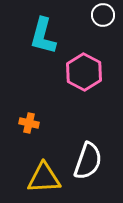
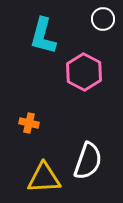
white circle: moved 4 px down
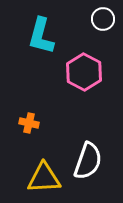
cyan L-shape: moved 2 px left
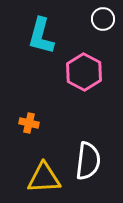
white semicircle: rotated 12 degrees counterclockwise
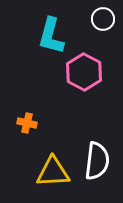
cyan L-shape: moved 10 px right
orange cross: moved 2 px left
white semicircle: moved 9 px right
yellow triangle: moved 9 px right, 6 px up
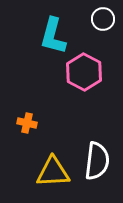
cyan L-shape: moved 2 px right
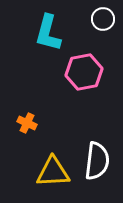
cyan L-shape: moved 5 px left, 3 px up
pink hexagon: rotated 21 degrees clockwise
orange cross: rotated 12 degrees clockwise
